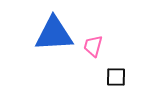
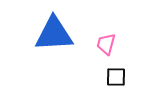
pink trapezoid: moved 13 px right, 2 px up
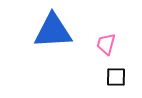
blue triangle: moved 1 px left, 3 px up
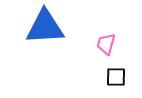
blue triangle: moved 8 px left, 4 px up
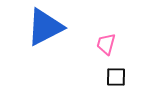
blue triangle: rotated 24 degrees counterclockwise
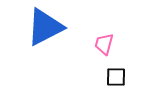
pink trapezoid: moved 2 px left
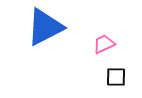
pink trapezoid: rotated 50 degrees clockwise
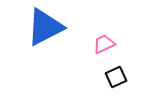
black square: rotated 25 degrees counterclockwise
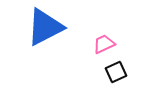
black square: moved 5 px up
